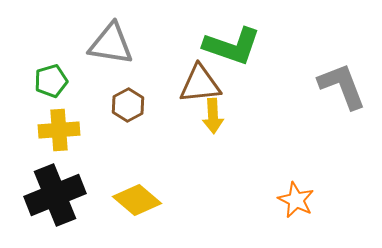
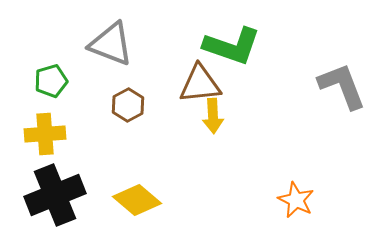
gray triangle: rotated 12 degrees clockwise
yellow cross: moved 14 px left, 4 px down
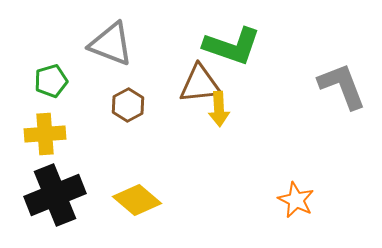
yellow arrow: moved 6 px right, 7 px up
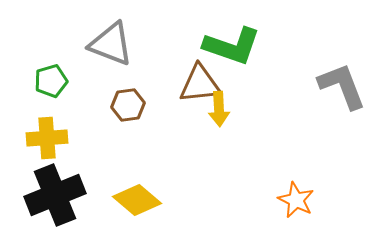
brown hexagon: rotated 20 degrees clockwise
yellow cross: moved 2 px right, 4 px down
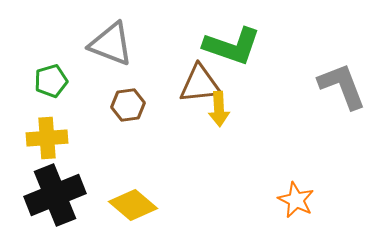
yellow diamond: moved 4 px left, 5 px down
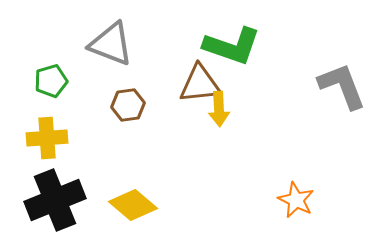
black cross: moved 5 px down
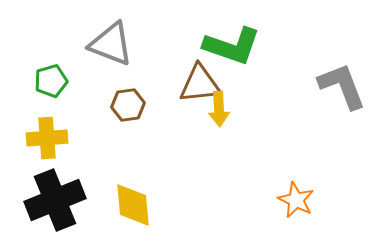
yellow diamond: rotated 45 degrees clockwise
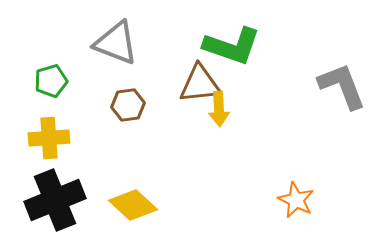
gray triangle: moved 5 px right, 1 px up
yellow cross: moved 2 px right
yellow diamond: rotated 42 degrees counterclockwise
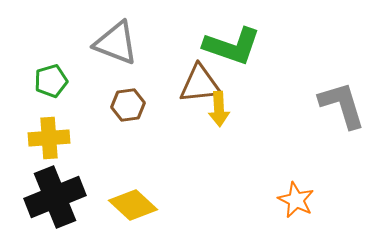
gray L-shape: moved 19 px down; rotated 4 degrees clockwise
black cross: moved 3 px up
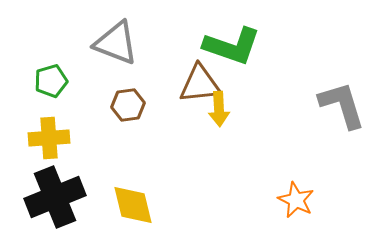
yellow diamond: rotated 33 degrees clockwise
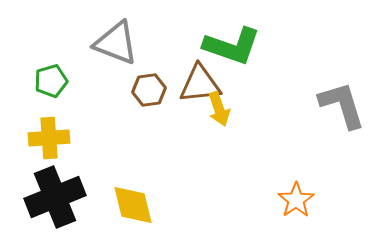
brown hexagon: moved 21 px right, 15 px up
yellow arrow: rotated 16 degrees counterclockwise
orange star: rotated 12 degrees clockwise
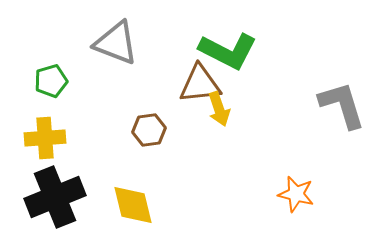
green L-shape: moved 4 px left, 5 px down; rotated 8 degrees clockwise
brown hexagon: moved 40 px down
yellow cross: moved 4 px left
orange star: moved 6 px up; rotated 24 degrees counterclockwise
